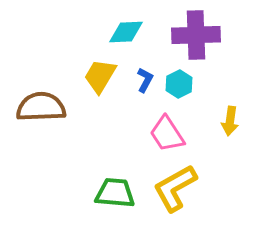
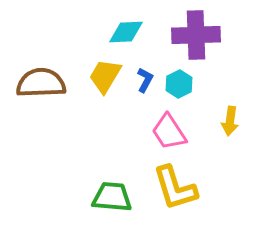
yellow trapezoid: moved 5 px right
brown semicircle: moved 24 px up
pink trapezoid: moved 2 px right, 2 px up
yellow L-shape: rotated 78 degrees counterclockwise
green trapezoid: moved 3 px left, 4 px down
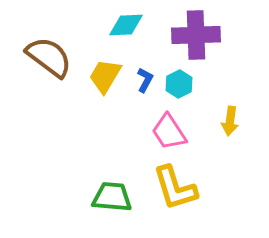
cyan diamond: moved 7 px up
brown semicircle: moved 8 px right, 26 px up; rotated 39 degrees clockwise
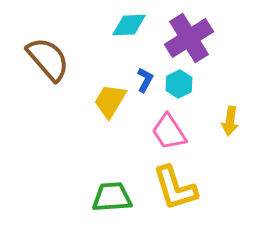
cyan diamond: moved 3 px right
purple cross: moved 7 px left, 3 px down; rotated 30 degrees counterclockwise
brown semicircle: moved 1 px left, 2 px down; rotated 12 degrees clockwise
yellow trapezoid: moved 5 px right, 25 px down
green trapezoid: rotated 9 degrees counterclockwise
